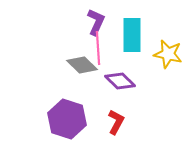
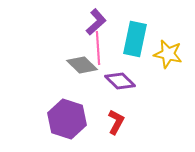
purple L-shape: rotated 24 degrees clockwise
cyan rectangle: moved 3 px right, 4 px down; rotated 12 degrees clockwise
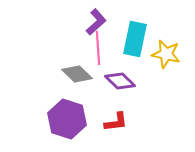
yellow star: moved 2 px left
gray diamond: moved 5 px left, 9 px down
red L-shape: rotated 55 degrees clockwise
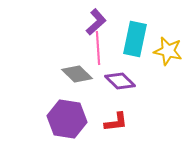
yellow star: moved 2 px right, 3 px up
purple hexagon: rotated 9 degrees counterclockwise
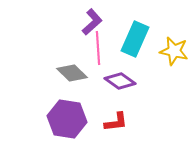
purple L-shape: moved 4 px left
cyan rectangle: rotated 12 degrees clockwise
yellow star: moved 6 px right
gray diamond: moved 5 px left, 1 px up
purple diamond: rotated 8 degrees counterclockwise
